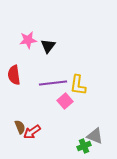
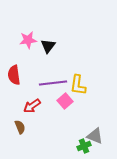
red arrow: moved 26 px up
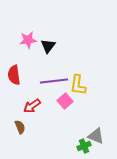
purple line: moved 1 px right, 2 px up
gray triangle: moved 1 px right
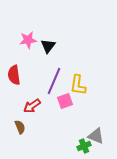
purple line: rotated 60 degrees counterclockwise
pink square: rotated 21 degrees clockwise
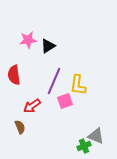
black triangle: rotated 21 degrees clockwise
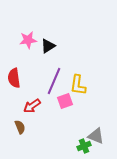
red semicircle: moved 3 px down
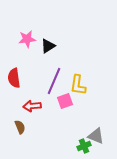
pink star: moved 1 px left, 1 px up
red arrow: rotated 30 degrees clockwise
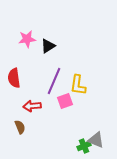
gray triangle: moved 4 px down
